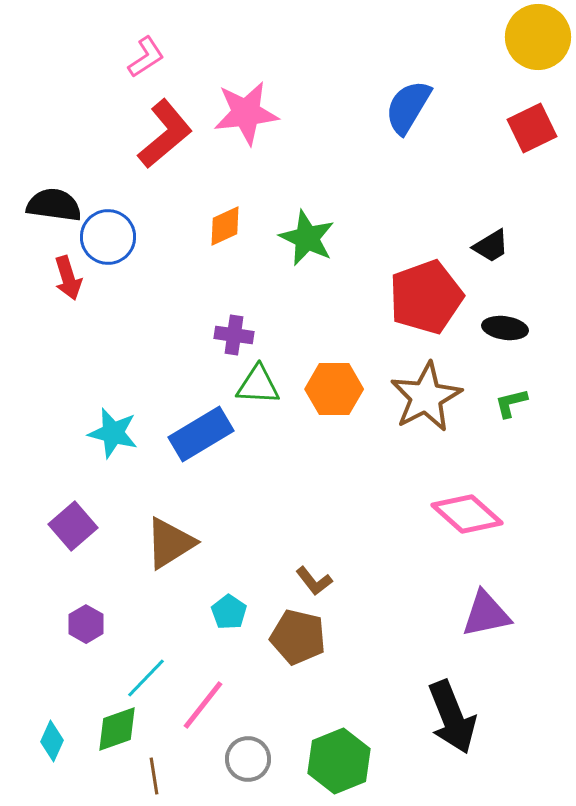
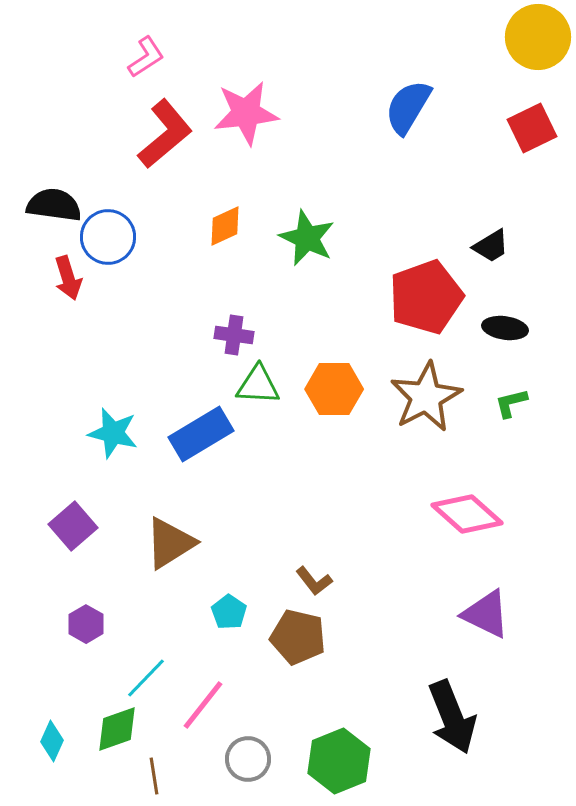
purple triangle: rotated 38 degrees clockwise
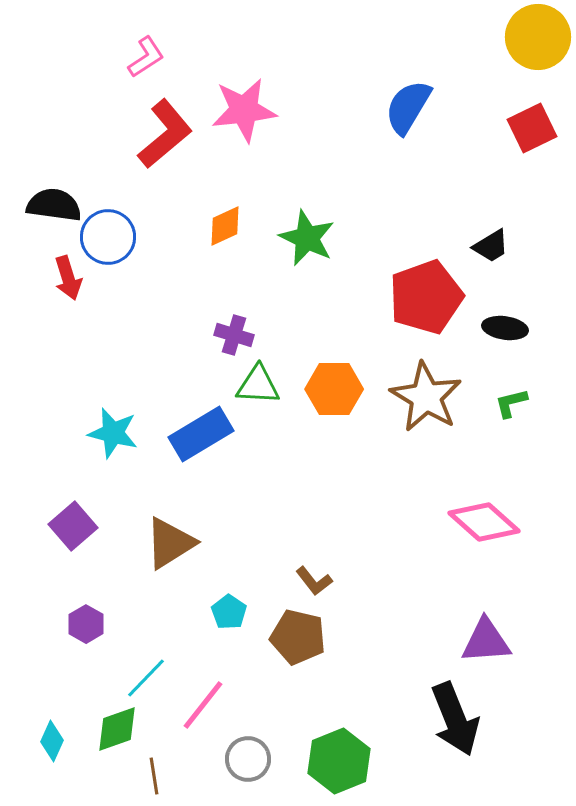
pink star: moved 2 px left, 3 px up
purple cross: rotated 9 degrees clockwise
brown star: rotated 14 degrees counterclockwise
pink diamond: moved 17 px right, 8 px down
purple triangle: moved 27 px down; rotated 30 degrees counterclockwise
black arrow: moved 3 px right, 2 px down
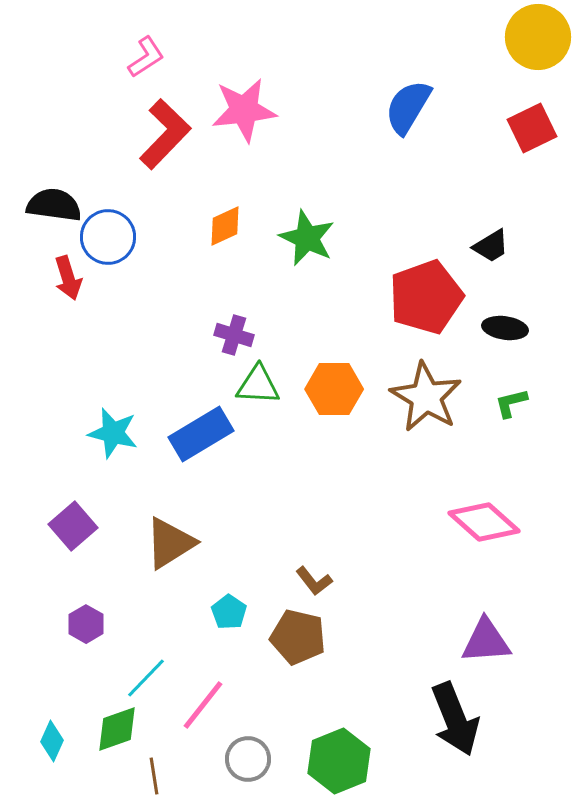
red L-shape: rotated 6 degrees counterclockwise
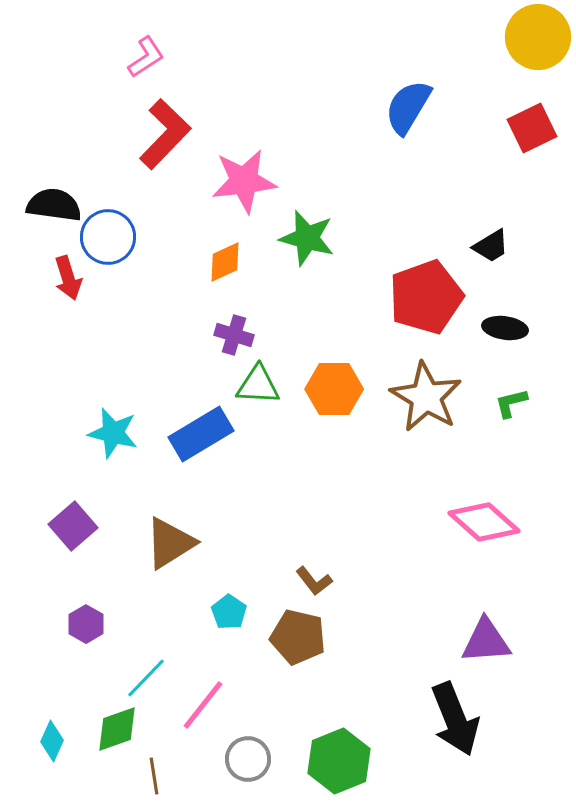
pink star: moved 71 px down
orange diamond: moved 36 px down
green star: rotated 10 degrees counterclockwise
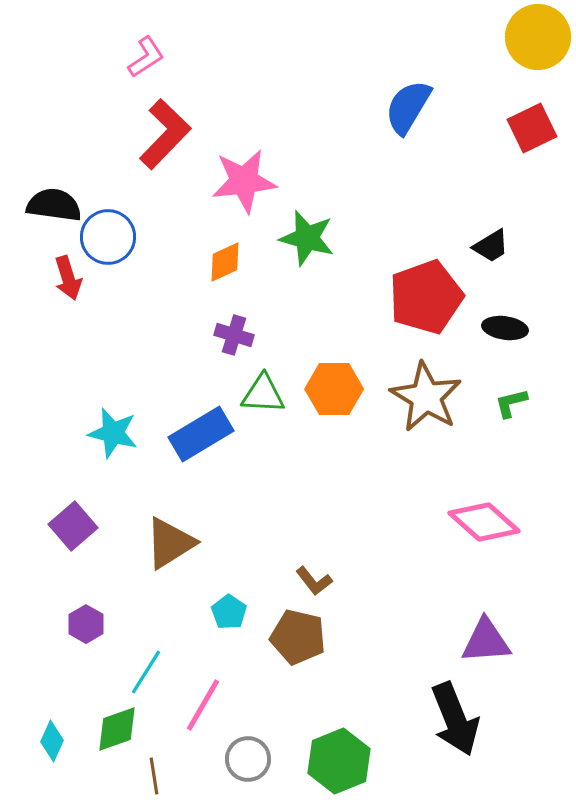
green triangle: moved 5 px right, 9 px down
cyan line: moved 6 px up; rotated 12 degrees counterclockwise
pink line: rotated 8 degrees counterclockwise
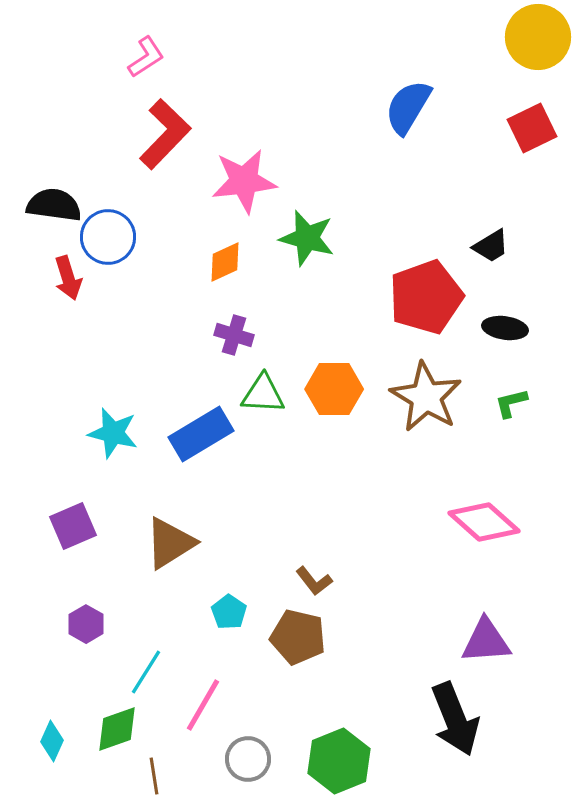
purple square: rotated 18 degrees clockwise
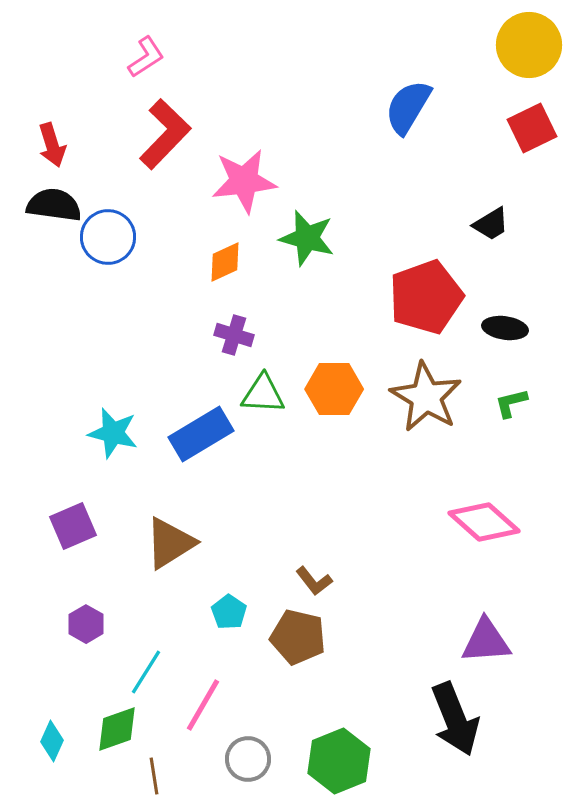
yellow circle: moved 9 px left, 8 px down
black trapezoid: moved 22 px up
red arrow: moved 16 px left, 133 px up
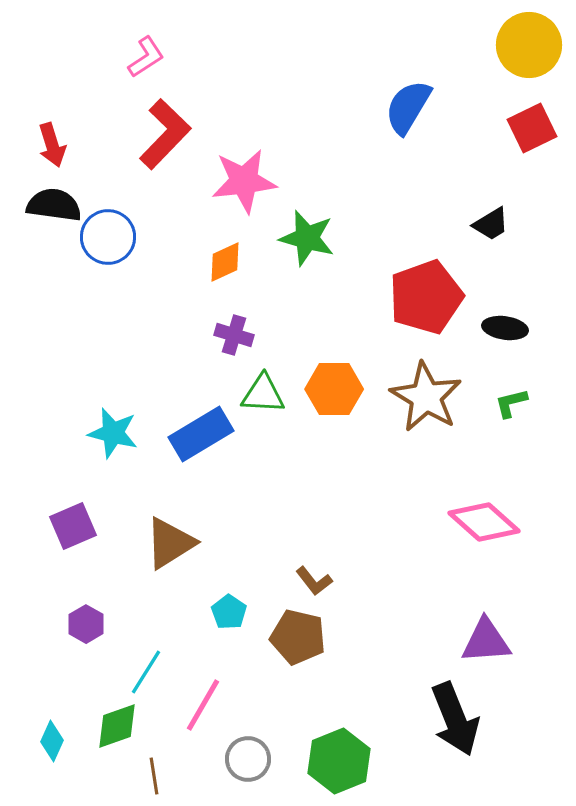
green diamond: moved 3 px up
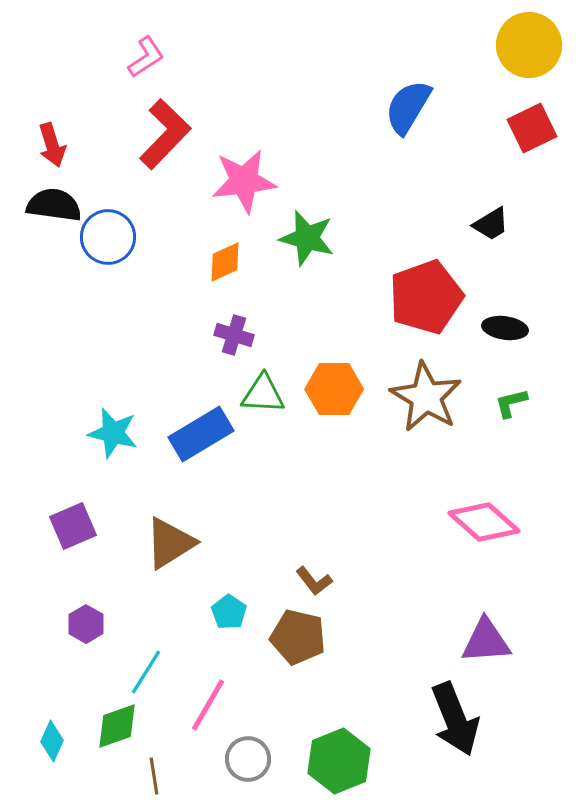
pink line: moved 5 px right
